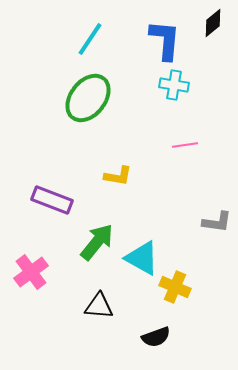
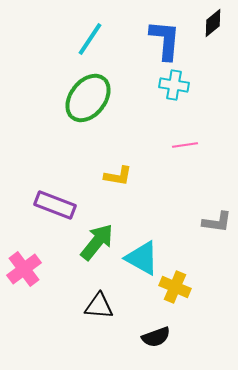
purple rectangle: moved 3 px right, 5 px down
pink cross: moved 7 px left, 3 px up
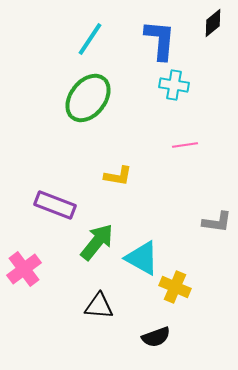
blue L-shape: moved 5 px left
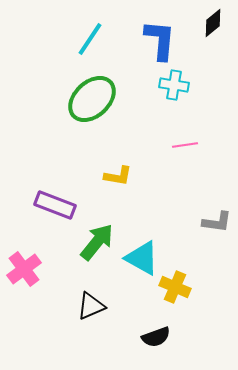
green ellipse: moved 4 px right, 1 px down; rotated 9 degrees clockwise
black triangle: moved 8 px left; rotated 28 degrees counterclockwise
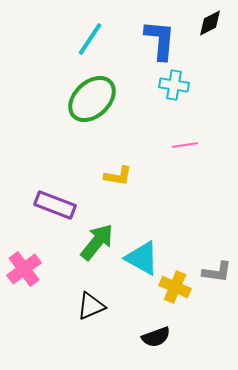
black diamond: moved 3 px left; rotated 12 degrees clockwise
gray L-shape: moved 50 px down
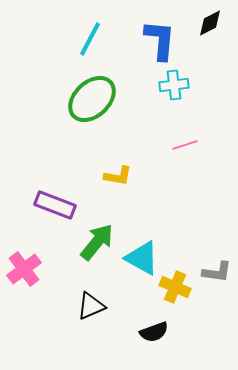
cyan line: rotated 6 degrees counterclockwise
cyan cross: rotated 16 degrees counterclockwise
pink line: rotated 10 degrees counterclockwise
black semicircle: moved 2 px left, 5 px up
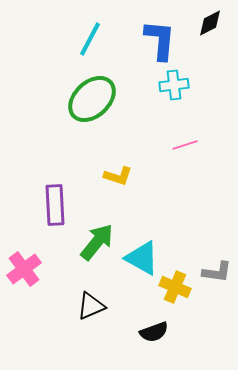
yellow L-shape: rotated 8 degrees clockwise
purple rectangle: rotated 66 degrees clockwise
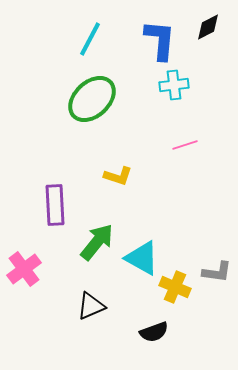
black diamond: moved 2 px left, 4 px down
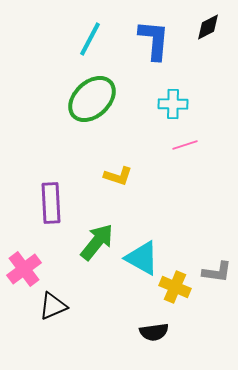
blue L-shape: moved 6 px left
cyan cross: moved 1 px left, 19 px down; rotated 8 degrees clockwise
purple rectangle: moved 4 px left, 2 px up
black triangle: moved 38 px left
black semicircle: rotated 12 degrees clockwise
